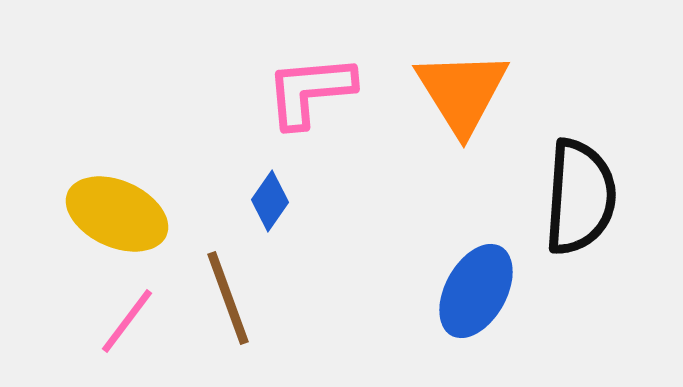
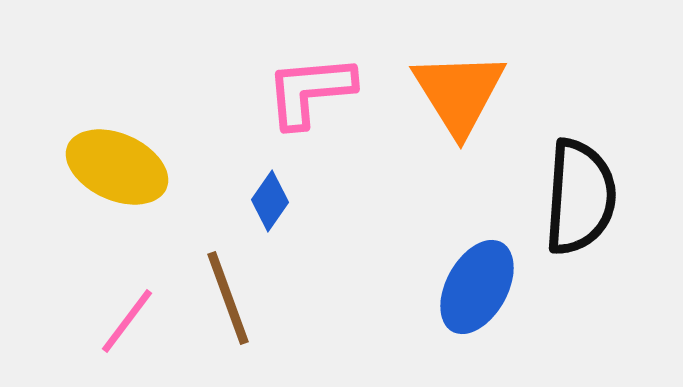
orange triangle: moved 3 px left, 1 px down
yellow ellipse: moved 47 px up
blue ellipse: moved 1 px right, 4 px up
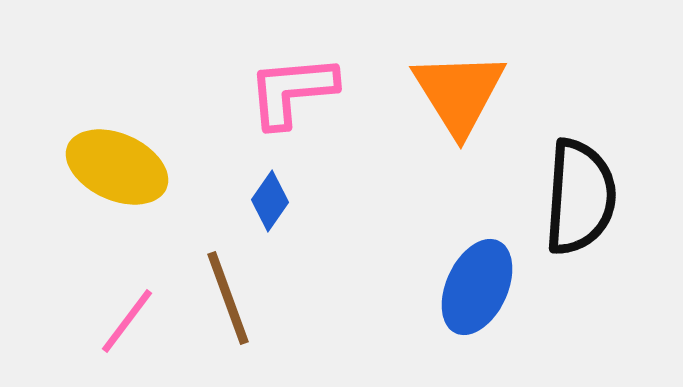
pink L-shape: moved 18 px left
blue ellipse: rotated 4 degrees counterclockwise
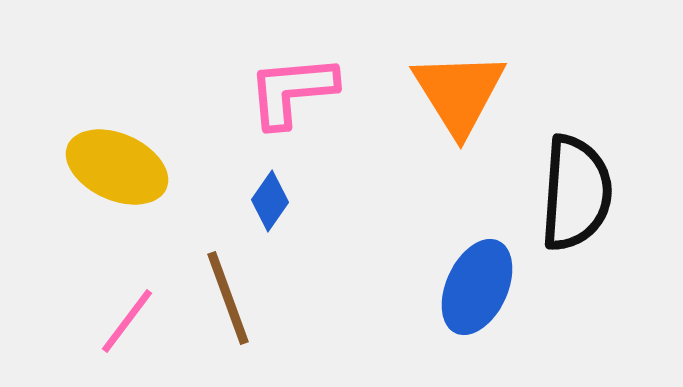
black semicircle: moved 4 px left, 4 px up
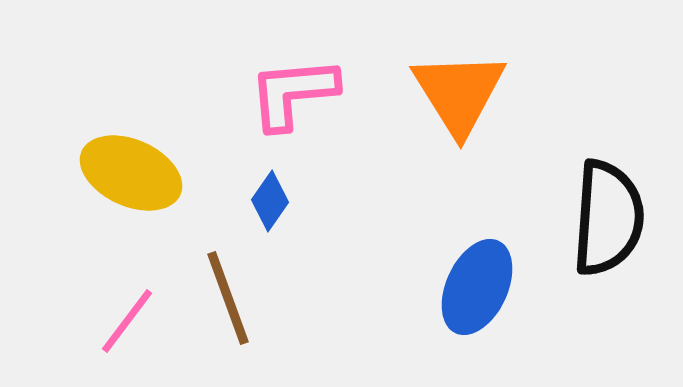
pink L-shape: moved 1 px right, 2 px down
yellow ellipse: moved 14 px right, 6 px down
black semicircle: moved 32 px right, 25 px down
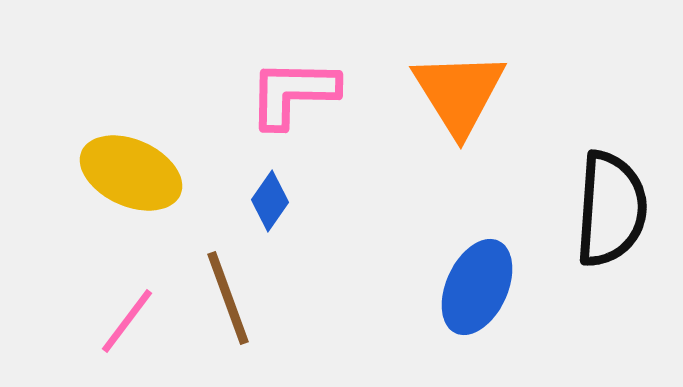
pink L-shape: rotated 6 degrees clockwise
black semicircle: moved 3 px right, 9 px up
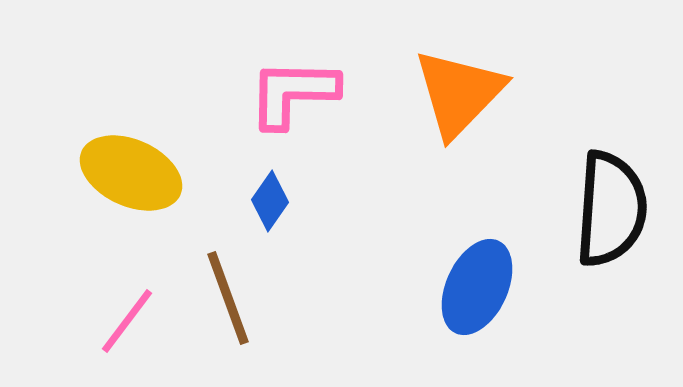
orange triangle: rotated 16 degrees clockwise
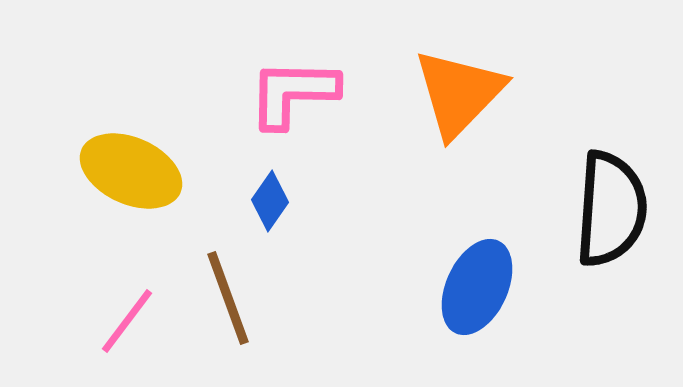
yellow ellipse: moved 2 px up
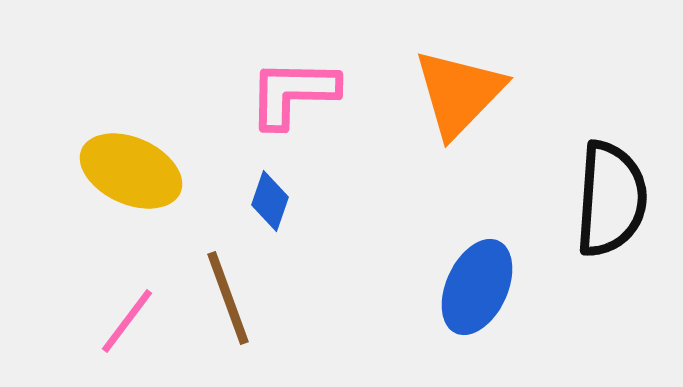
blue diamond: rotated 16 degrees counterclockwise
black semicircle: moved 10 px up
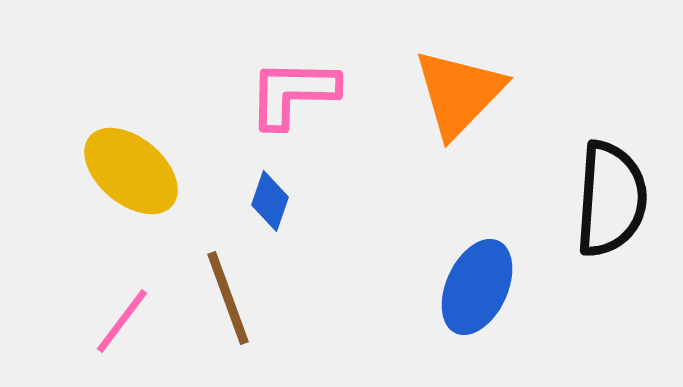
yellow ellipse: rotated 16 degrees clockwise
pink line: moved 5 px left
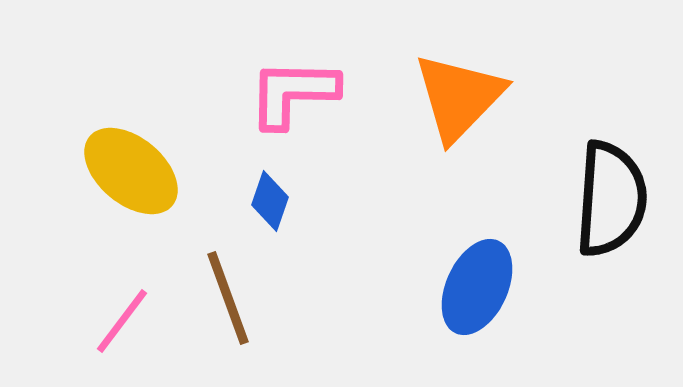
orange triangle: moved 4 px down
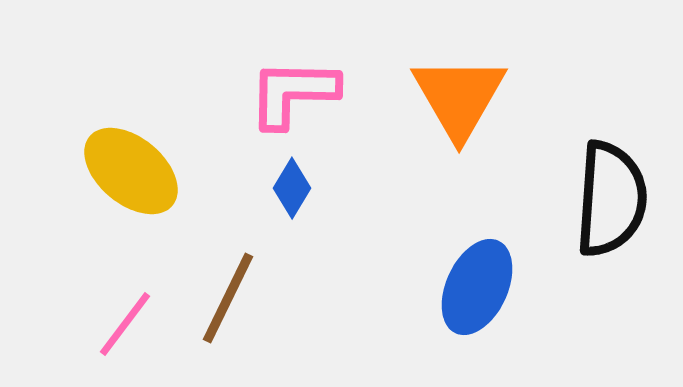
orange triangle: rotated 14 degrees counterclockwise
blue diamond: moved 22 px right, 13 px up; rotated 12 degrees clockwise
brown line: rotated 46 degrees clockwise
pink line: moved 3 px right, 3 px down
